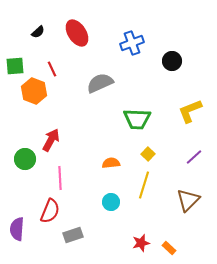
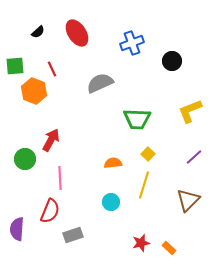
orange semicircle: moved 2 px right
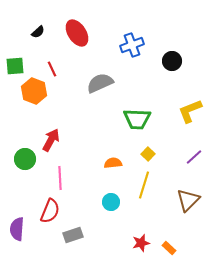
blue cross: moved 2 px down
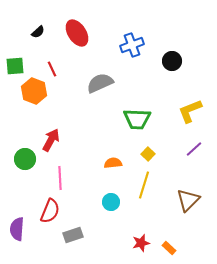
purple line: moved 8 px up
